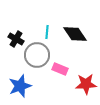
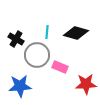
black diamond: moved 1 px right, 1 px up; rotated 40 degrees counterclockwise
pink rectangle: moved 2 px up
blue star: rotated 15 degrees clockwise
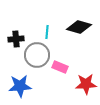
black diamond: moved 3 px right, 6 px up
black cross: rotated 35 degrees counterclockwise
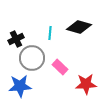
cyan line: moved 3 px right, 1 px down
black cross: rotated 21 degrees counterclockwise
gray circle: moved 5 px left, 3 px down
pink rectangle: rotated 21 degrees clockwise
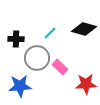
black diamond: moved 5 px right, 2 px down
cyan line: rotated 40 degrees clockwise
black cross: rotated 28 degrees clockwise
gray circle: moved 5 px right
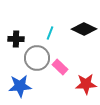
black diamond: rotated 10 degrees clockwise
cyan line: rotated 24 degrees counterclockwise
